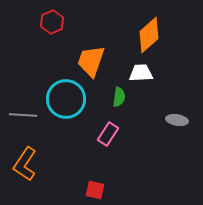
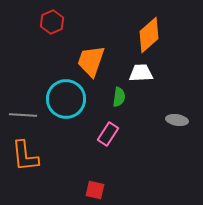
orange L-shape: moved 8 px up; rotated 40 degrees counterclockwise
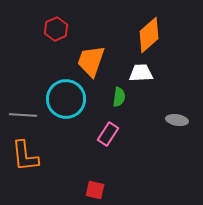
red hexagon: moved 4 px right, 7 px down
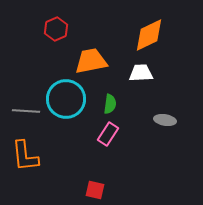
orange diamond: rotated 15 degrees clockwise
orange trapezoid: rotated 60 degrees clockwise
green semicircle: moved 9 px left, 7 px down
gray line: moved 3 px right, 4 px up
gray ellipse: moved 12 px left
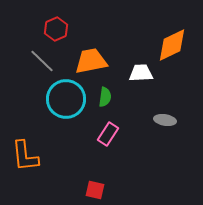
orange diamond: moved 23 px right, 10 px down
green semicircle: moved 5 px left, 7 px up
gray line: moved 16 px right, 50 px up; rotated 40 degrees clockwise
